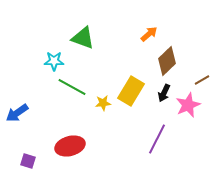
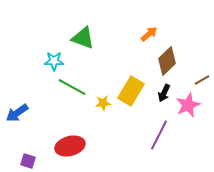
purple line: moved 2 px right, 4 px up
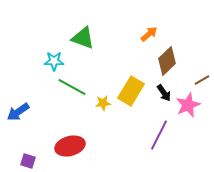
black arrow: rotated 60 degrees counterclockwise
blue arrow: moved 1 px right, 1 px up
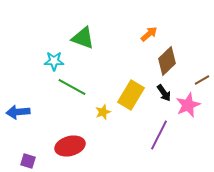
yellow rectangle: moved 4 px down
yellow star: moved 9 px down; rotated 14 degrees counterclockwise
blue arrow: rotated 30 degrees clockwise
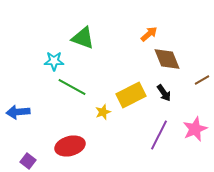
brown diamond: moved 2 px up; rotated 68 degrees counterclockwise
yellow rectangle: rotated 32 degrees clockwise
pink star: moved 7 px right, 24 px down
purple square: rotated 21 degrees clockwise
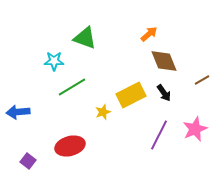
green triangle: moved 2 px right
brown diamond: moved 3 px left, 2 px down
green line: rotated 60 degrees counterclockwise
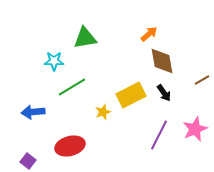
green triangle: rotated 30 degrees counterclockwise
brown diamond: moved 2 px left; rotated 12 degrees clockwise
blue arrow: moved 15 px right
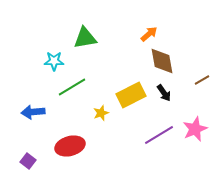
yellow star: moved 2 px left, 1 px down
purple line: rotated 32 degrees clockwise
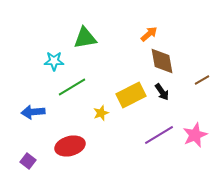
black arrow: moved 2 px left, 1 px up
pink star: moved 6 px down
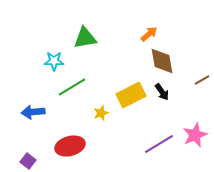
purple line: moved 9 px down
